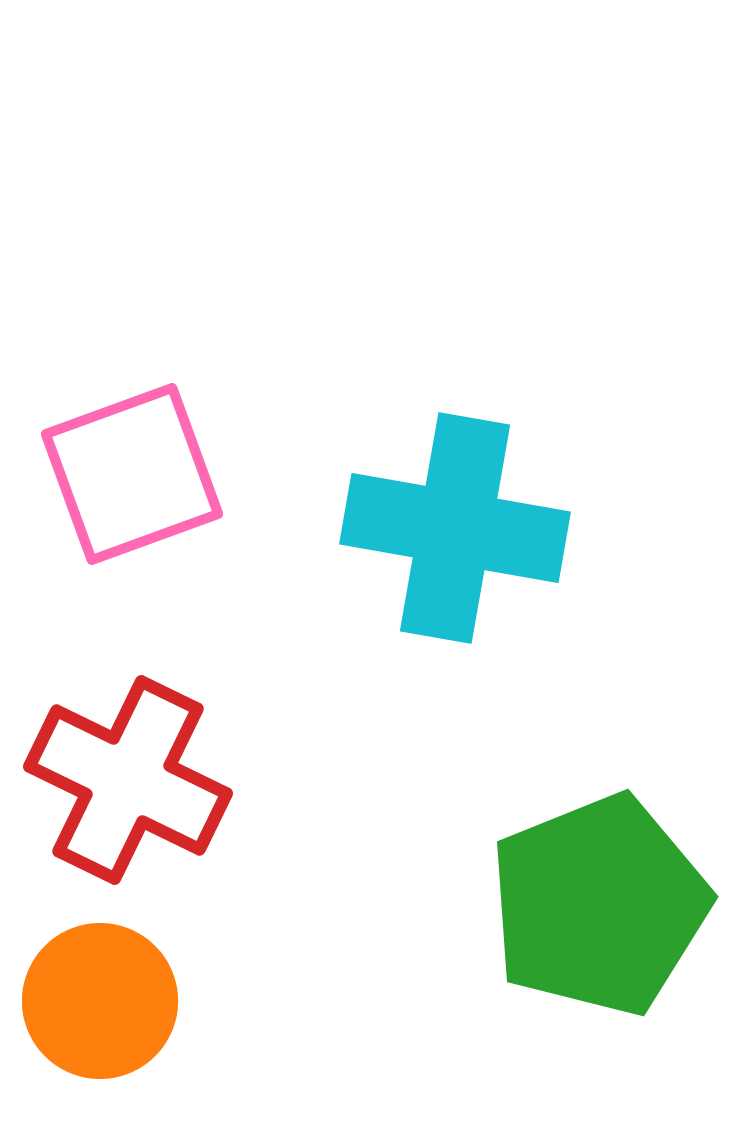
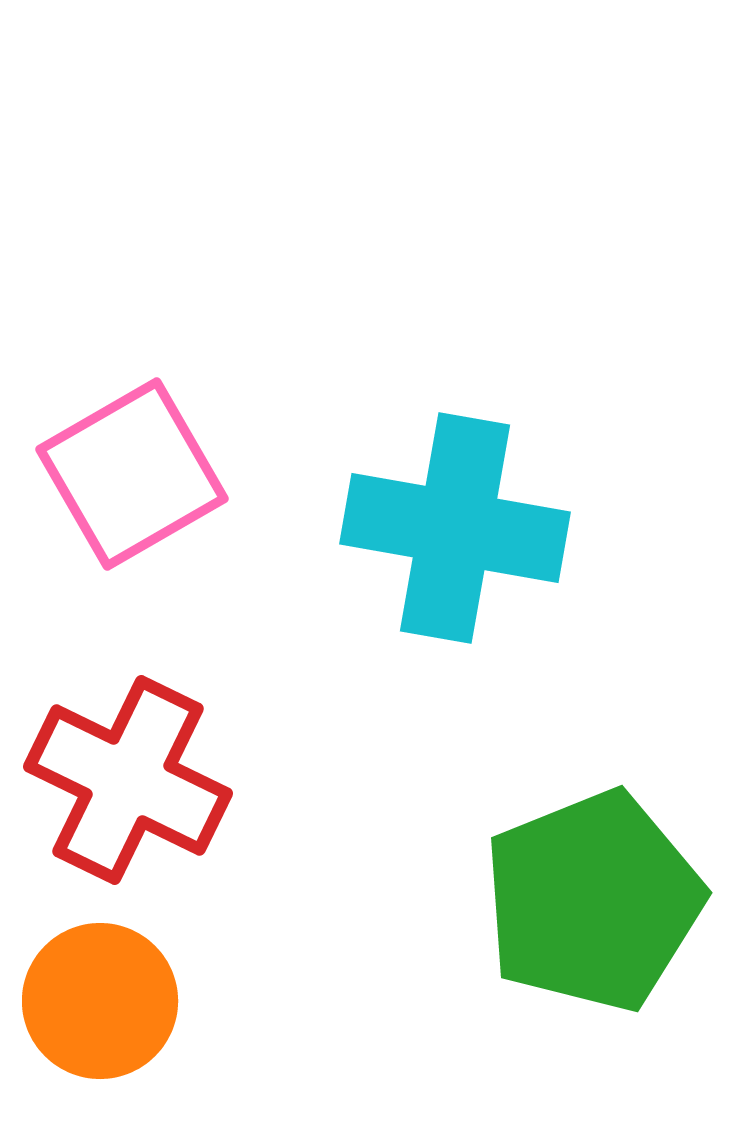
pink square: rotated 10 degrees counterclockwise
green pentagon: moved 6 px left, 4 px up
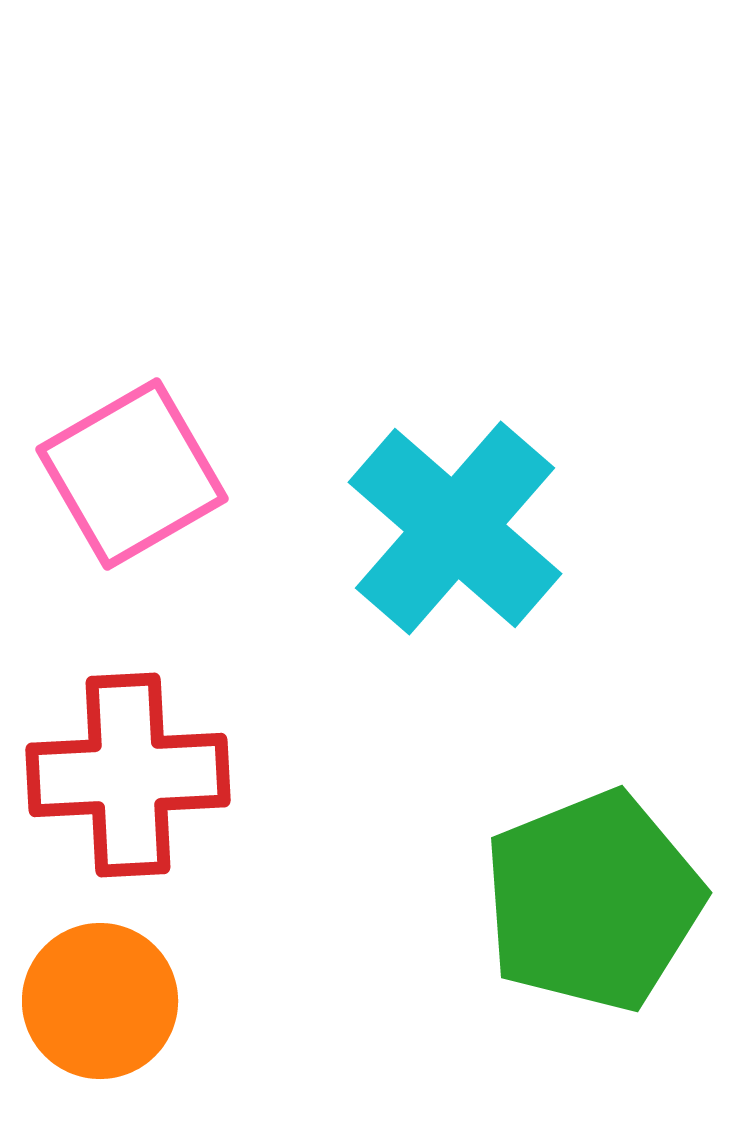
cyan cross: rotated 31 degrees clockwise
red cross: moved 5 px up; rotated 29 degrees counterclockwise
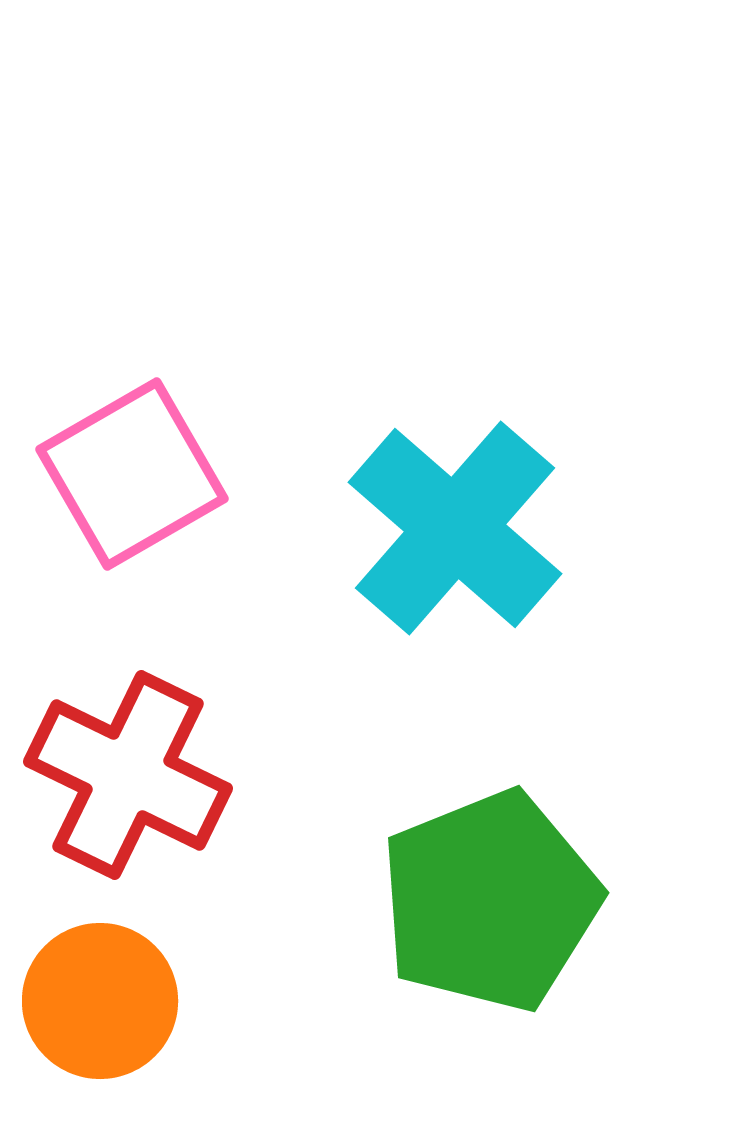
red cross: rotated 29 degrees clockwise
green pentagon: moved 103 px left
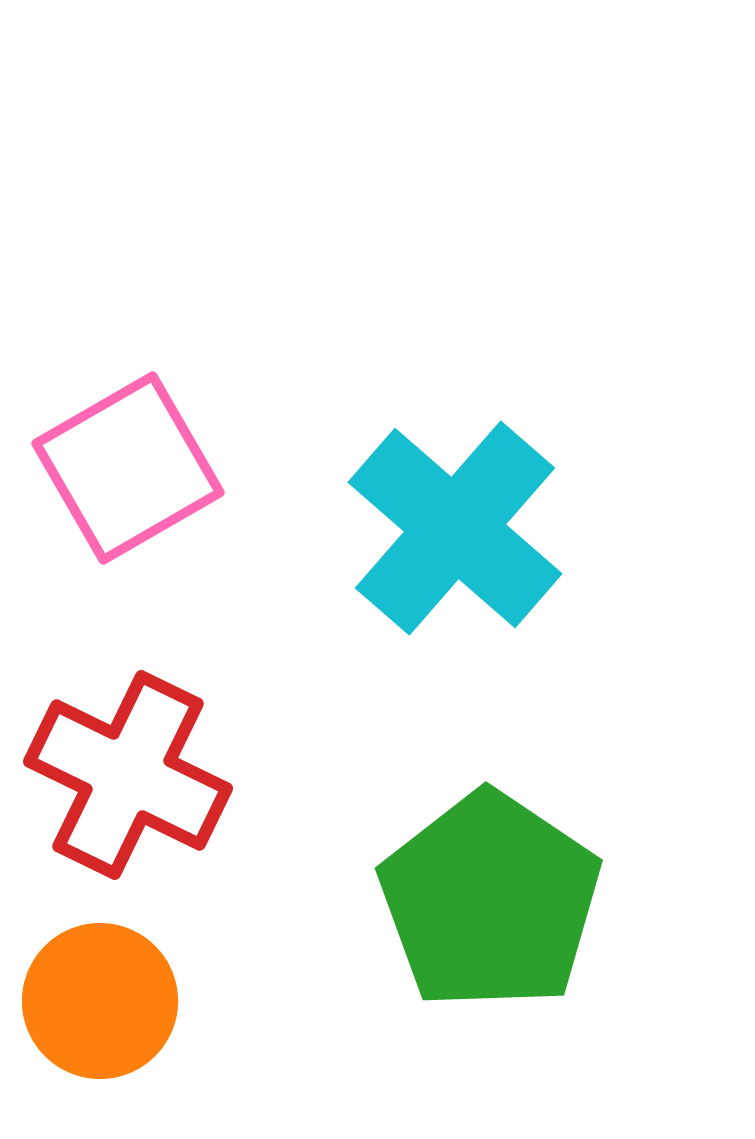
pink square: moved 4 px left, 6 px up
green pentagon: rotated 16 degrees counterclockwise
